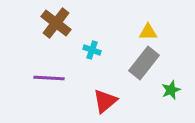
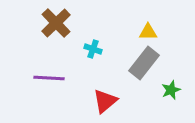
brown cross: rotated 8 degrees clockwise
cyan cross: moved 1 px right, 1 px up
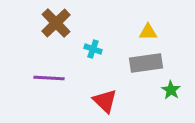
gray rectangle: moved 2 px right; rotated 44 degrees clockwise
green star: rotated 18 degrees counterclockwise
red triangle: rotated 36 degrees counterclockwise
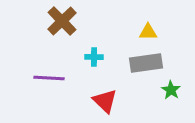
brown cross: moved 6 px right, 2 px up
cyan cross: moved 1 px right, 8 px down; rotated 18 degrees counterclockwise
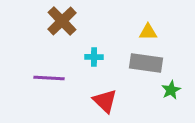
gray rectangle: rotated 16 degrees clockwise
green star: rotated 12 degrees clockwise
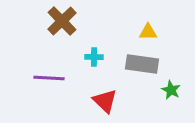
gray rectangle: moved 4 px left, 1 px down
green star: rotated 18 degrees counterclockwise
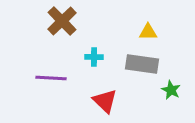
purple line: moved 2 px right
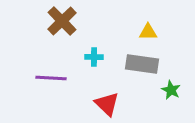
red triangle: moved 2 px right, 3 px down
